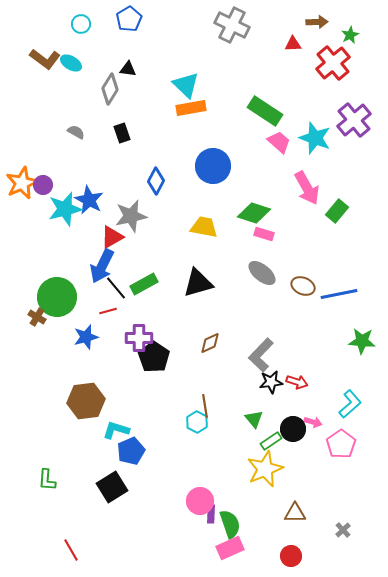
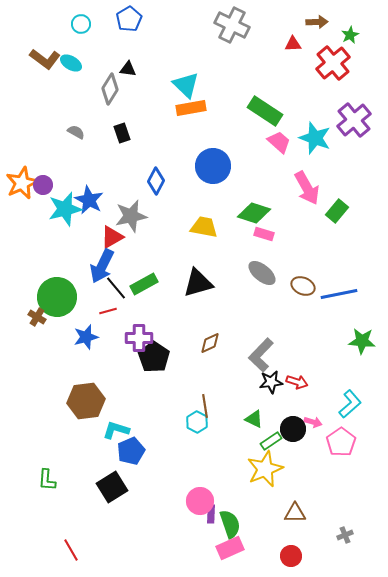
green triangle at (254, 419): rotated 24 degrees counterclockwise
pink pentagon at (341, 444): moved 2 px up
gray cross at (343, 530): moved 2 px right, 5 px down; rotated 21 degrees clockwise
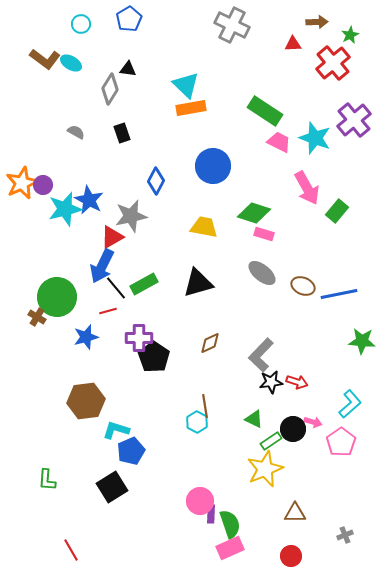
pink trapezoid at (279, 142): rotated 15 degrees counterclockwise
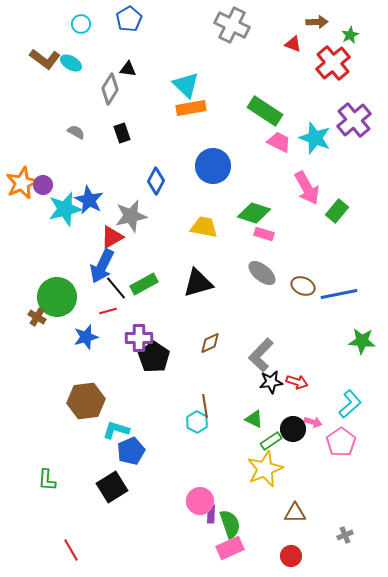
red triangle at (293, 44): rotated 24 degrees clockwise
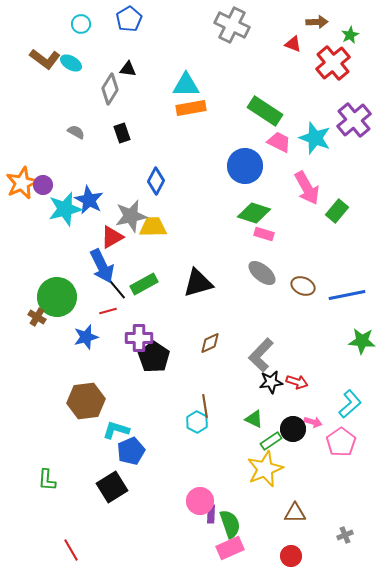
cyan triangle at (186, 85): rotated 44 degrees counterclockwise
blue circle at (213, 166): moved 32 px right
yellow trapezoid at (204, 227): moved 51 px left; rotated 12 degrees counterclockwise
blue arrow at (102, 266): rotated 52 degrees counterclockwise
blue line at (339, 294): moved 8 px right, 1 px down
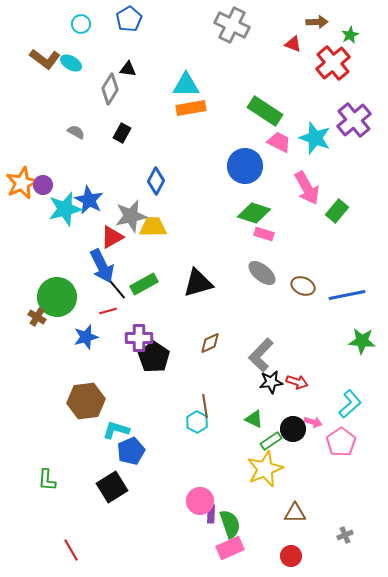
black rectangle at (122, 133): rotated 48 degrees clockwise
